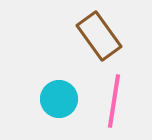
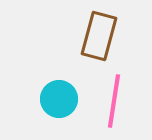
brown rectangle: rotated 51 degrees clockwise
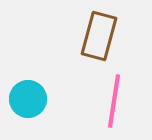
cyan circle: moved 31 px left
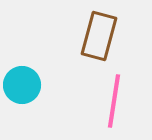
cyan circle: moved 6 px left, 14 px up
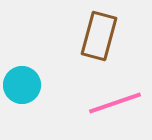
pink line: moved 1 px right, 2 px down; rotated 62 degrees clockwise
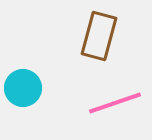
cyan circle: moved 1 px right, 3 px down
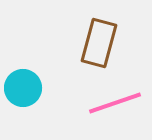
brown rectangle: moved 7 px down
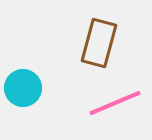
pink line: rotated 4 degrees counterclockwise
